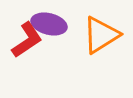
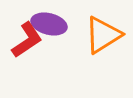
orange triangle: moved 2 px right
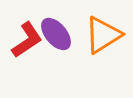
purple ellipse: moved 7 px right, 10 px down; rotated 36 degrees clockwise
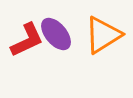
red L-shape: rotated 9 degrees clockwise
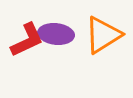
purple ellipse: rotated 44 degrees counterclockwise
